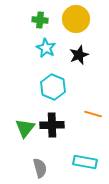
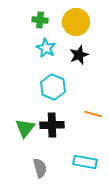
yellow circle: moved 3 px down
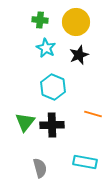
green triangle: moved 6 px up
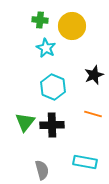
yellow circle: moved 4 px left, 4 px down
black star: moved 15 px right, 20 px down
gray semicircle: moved 2 px right, 2 px down
